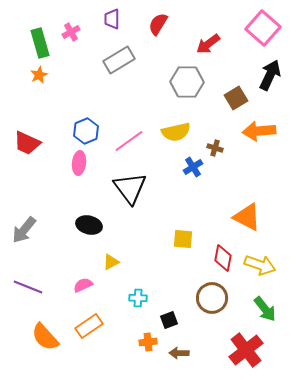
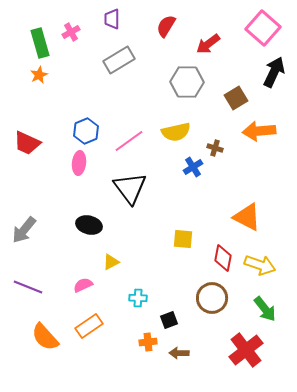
red semicircle: moved 8 px right, 2 px down
black arrow: moved 4 px right, 3 px up
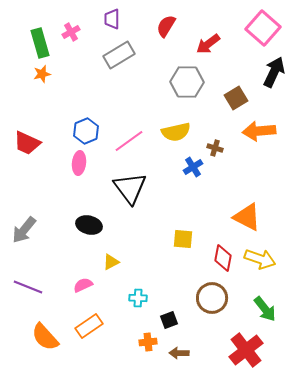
gray rectangle: moved 5 px up
orange star: moved 3 px right, 1 px up; rotated 12 degrees clockwise
yellow arrow: moved 6 px up
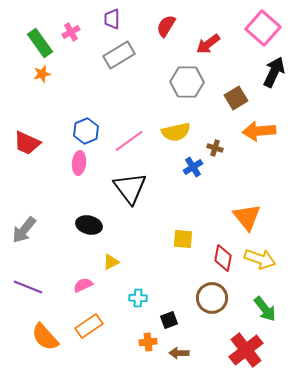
green rectangle: rotated 20 degrees counterclockwise
orange triangle: rotated 24 degrees clockwise
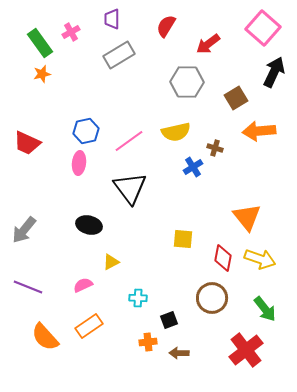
blue hexagon: rotated 10 degrees clockwise
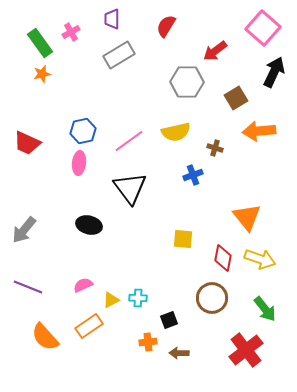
red arrow: moved 7 px right, 7 px down
blue hexagon: moved 3 px left
blue cross: moved 8 px down; rotated 12 degrees clockwise
yellow triangle: moved 38 px down
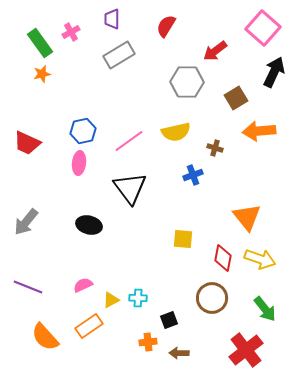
gray arrow: moved 2 px right, 8 px up
